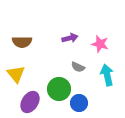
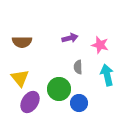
pink star: moved 1 px down
gray semicircle: rotated 64 degrees clockwise
yellow triangle: moved 4 px right, 4 px down
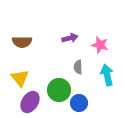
green circle: moved 1 px down
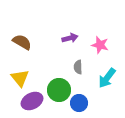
brown semicircle: rotated 150 degrees counterclockwise
cyan arrow: moved 3 px down; rotated 130 degrees counterclockwise
purple ellipse: moved 2 px right, 1 px up; rotated 30 degrees clockwise
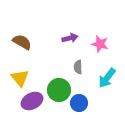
pink star: moved 1 px up
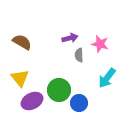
gray semicircle: moved 1 px right, 12 px up
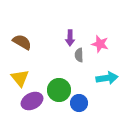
purple arrow: rotated 105 degrees clockwise
cyan arrow: rotated 135 degrees counterclockwise
